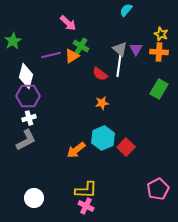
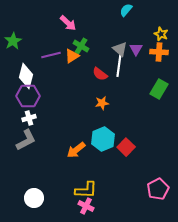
cyan hexagon: moved 1 px down
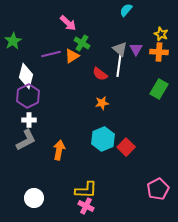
green cross: moved 1 px right, 3 px up
purple line: moved 1 px up
purple hexagon: rotated 25 degrees counterclockwise
white cross: moved 2 px down; rotated 16 degrees clockwise
orange arrow: moved 17 px left; rotated 138 degrees clockwise
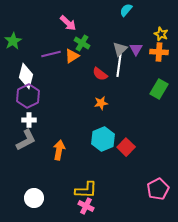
gray triangle: rotated 35 degrees clockwise
orange star: moved 1 px left
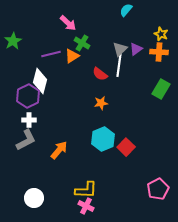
purple triangle: rotated 24 degrees clockwise
white diamond: moved 14 px right, 5 px down
green rectangle: moved 2 px right
orange arrow: rotated 30 degrees clockwise
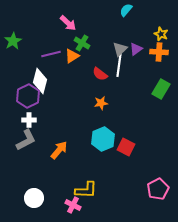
red square: rotated 18 degrees counterclockwise
pink cross: moved 13 px left, 1 px up
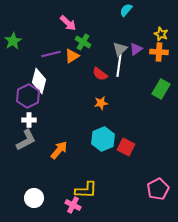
green cross: moved 1 px right, 1 px up
white diamond: moved 1 px left
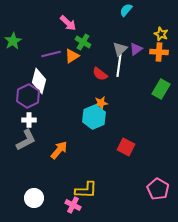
cyan hexagon: moved 9 px left, 22 px up
pink pentagon: rotated 15 degrees counterclockwise
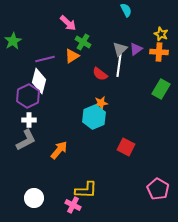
cyan semicircle: rotated 112 degrees clockwise
purple line: moved 6 px left, 5 px down
